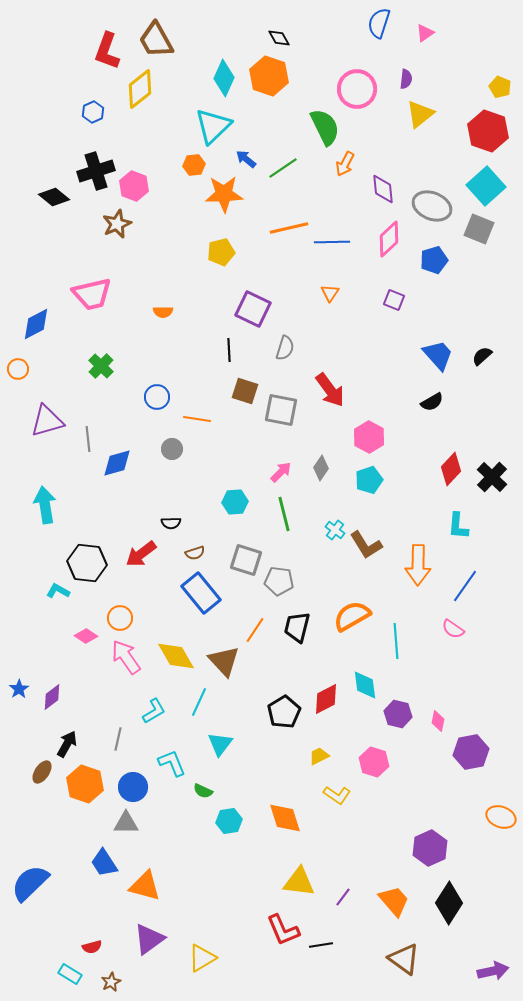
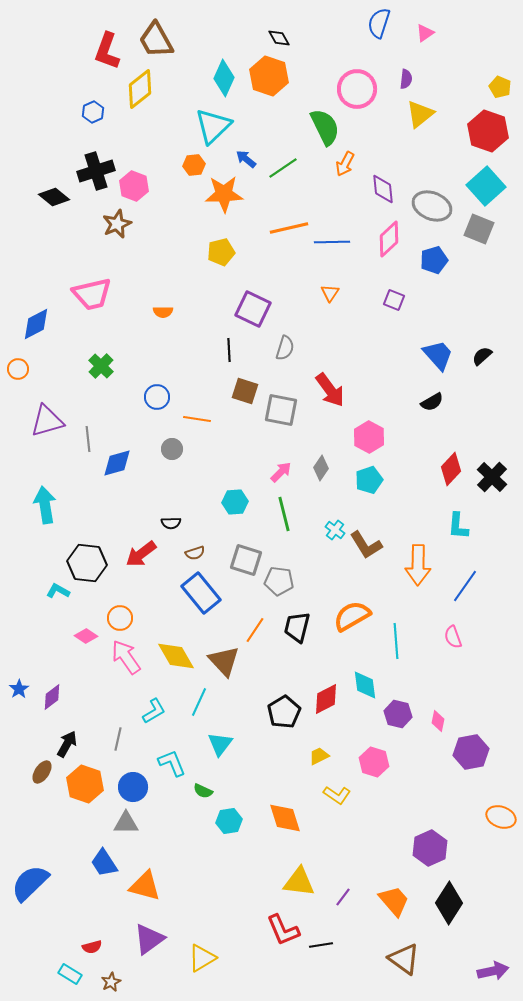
pink semicircle at (453, 629): moved 8 px down; rotated 35 degrees clockwise
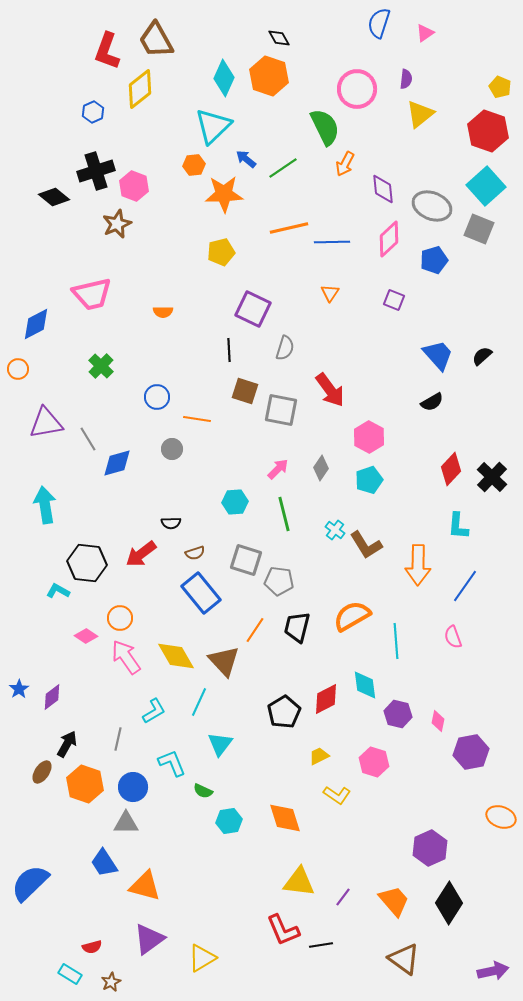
purple triangle at (47, 421): moved 1 px left, 2 px down; rotated 6 degrees clockwise
gray line at (88, 439): rotated 25 degrees counterclockwise
pink arrow at (281, 472): moved 3 px left, 3 px up
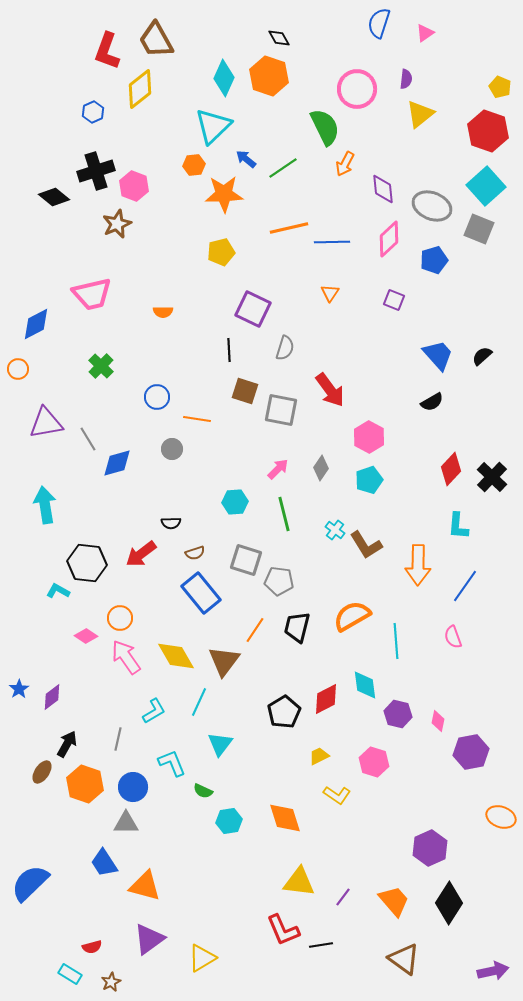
brown triangle at (224, 661): rotated 20 degrees clockwise
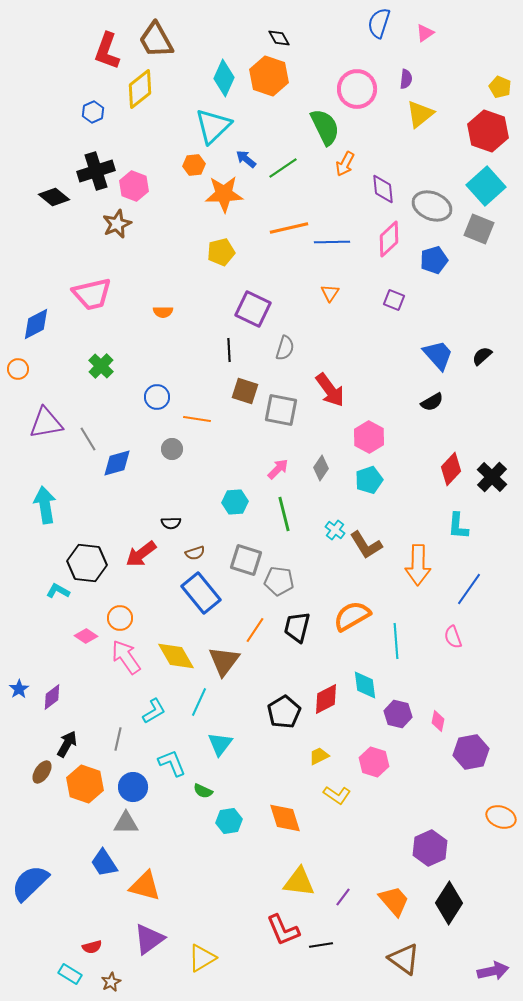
blue line at (465, 586): moved 4 px right, 3 px down
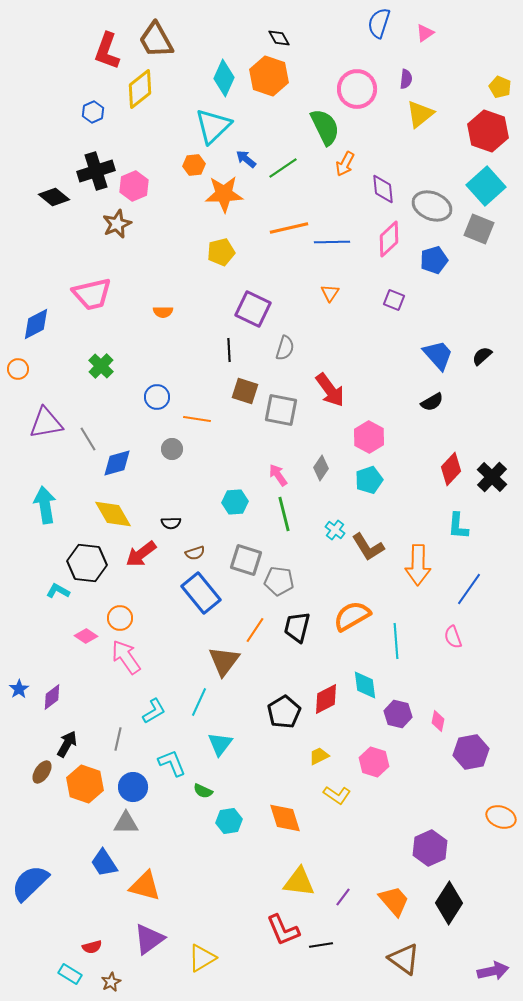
pink hexagon at (134, 186): rotated 16 degrees clockwise
pink arrow at (278, 469): moved 6 px down; rotated 80 degrees counterclockwise
brown L-shape at (366, 545): moved 2 px right, 2 px down
yellow diamond at (176, 656): moved 63 px left, 142 px up
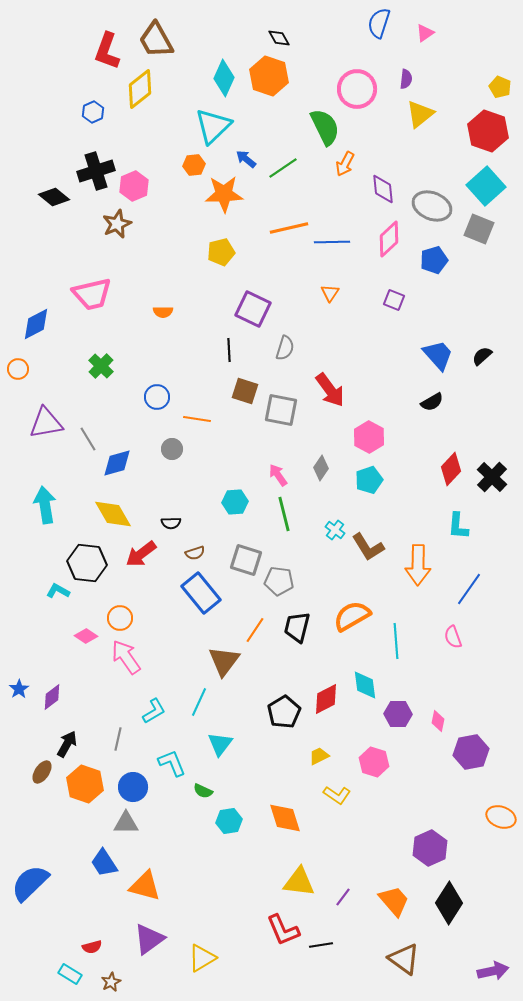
purple hexagon at (398, 714): rotated 12 degrees counterclockwise
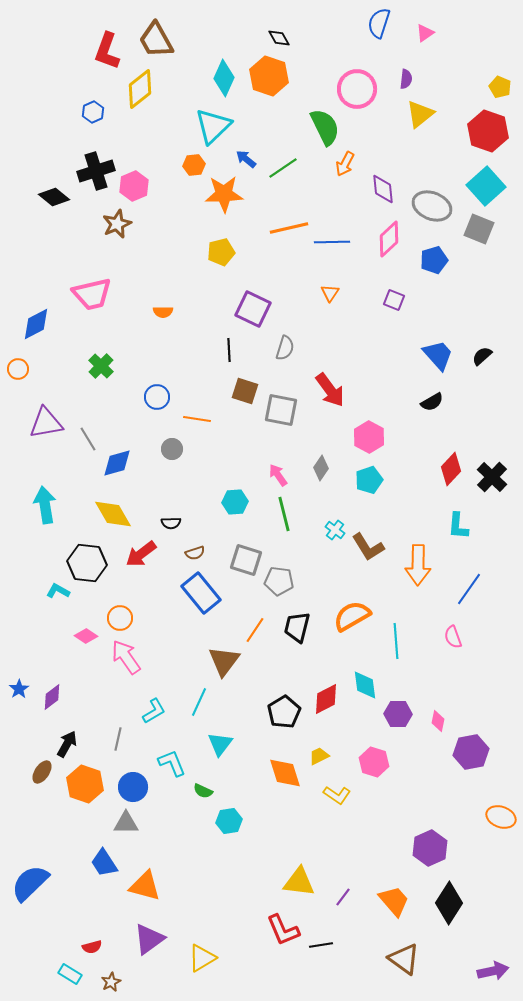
orange diamond at (285, 818): moved 45 px up
